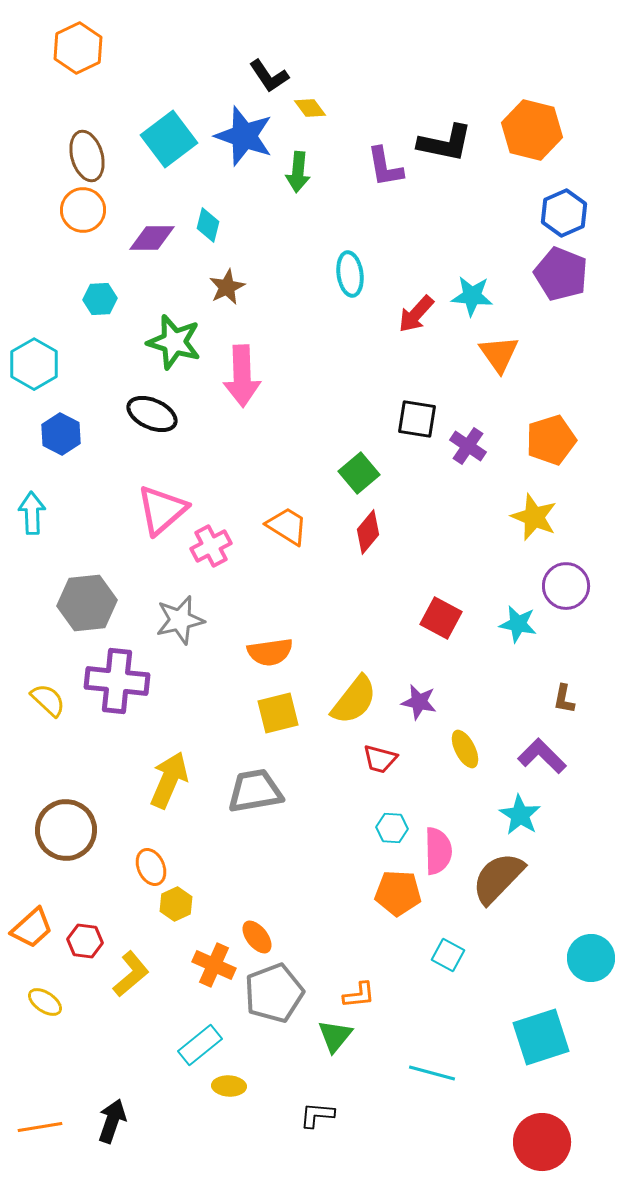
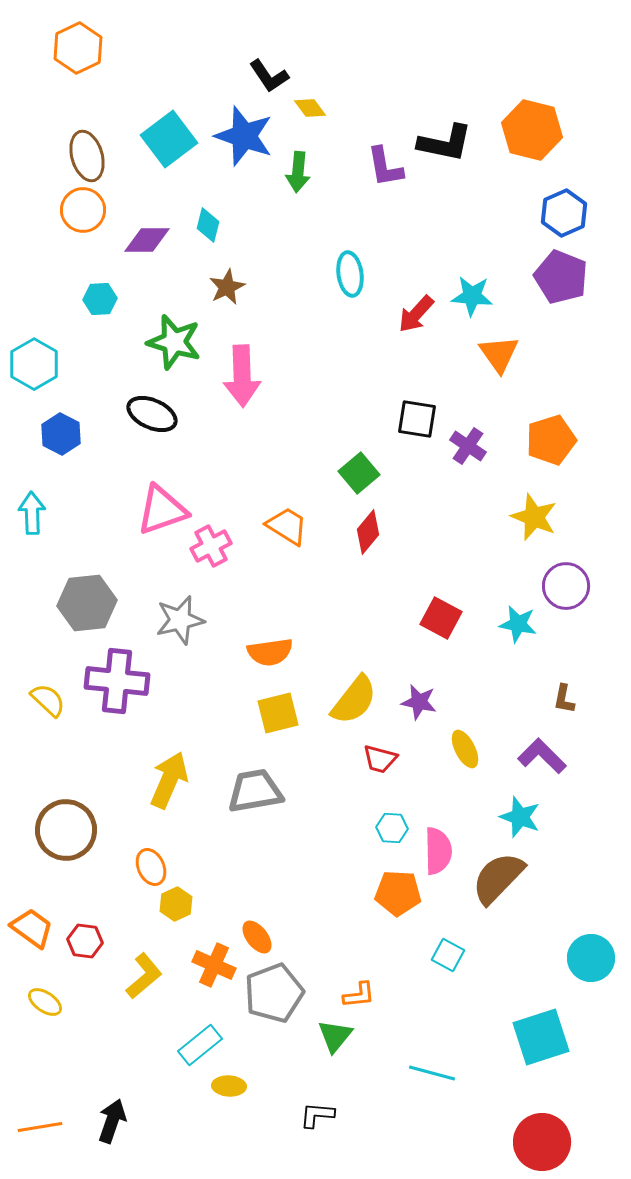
purple diamond at (152, 238): moved 5 px left, 2 px down
purple pentagon at (561, 274): moved 3 px down
pink triangle at (162, 510): rotated 22 degrees clockwise
cyan star at (520, 815): moved 2 px down; rotated 12 degrees counterclockwise
orange trapezoid at (32, 928): rotated 102 degrees counterclockwise
yellow L-shape at (131, 974): moved 13 px right, 2 px down
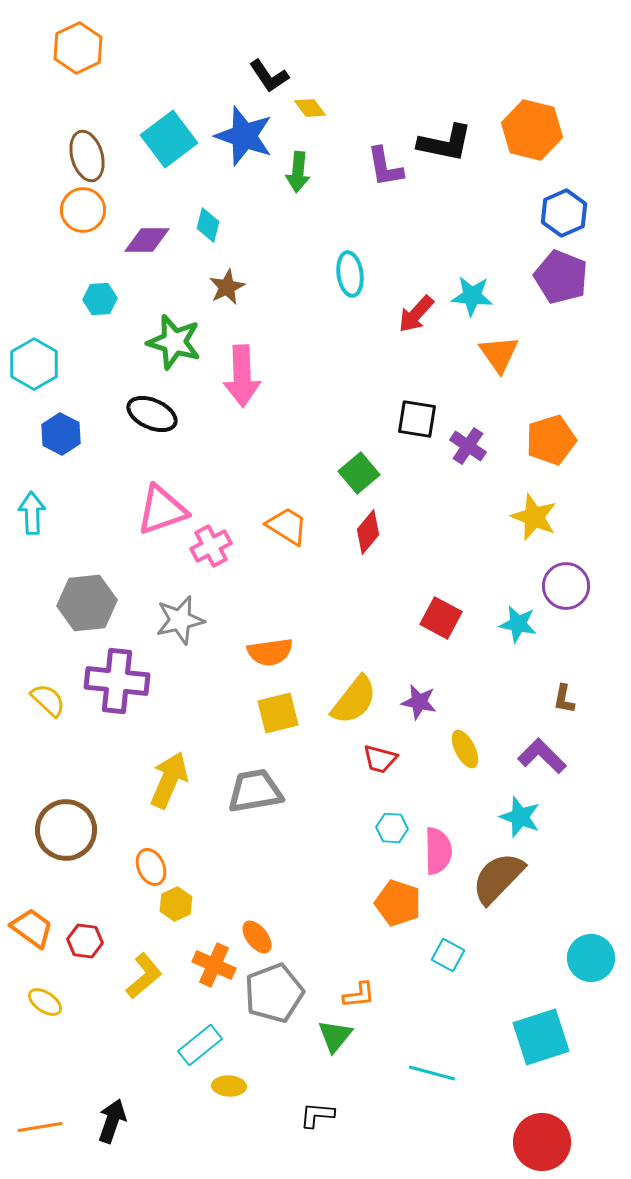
orange pentagon at (398, 893): moved 10 px down; rotated 15 degrees clockwise
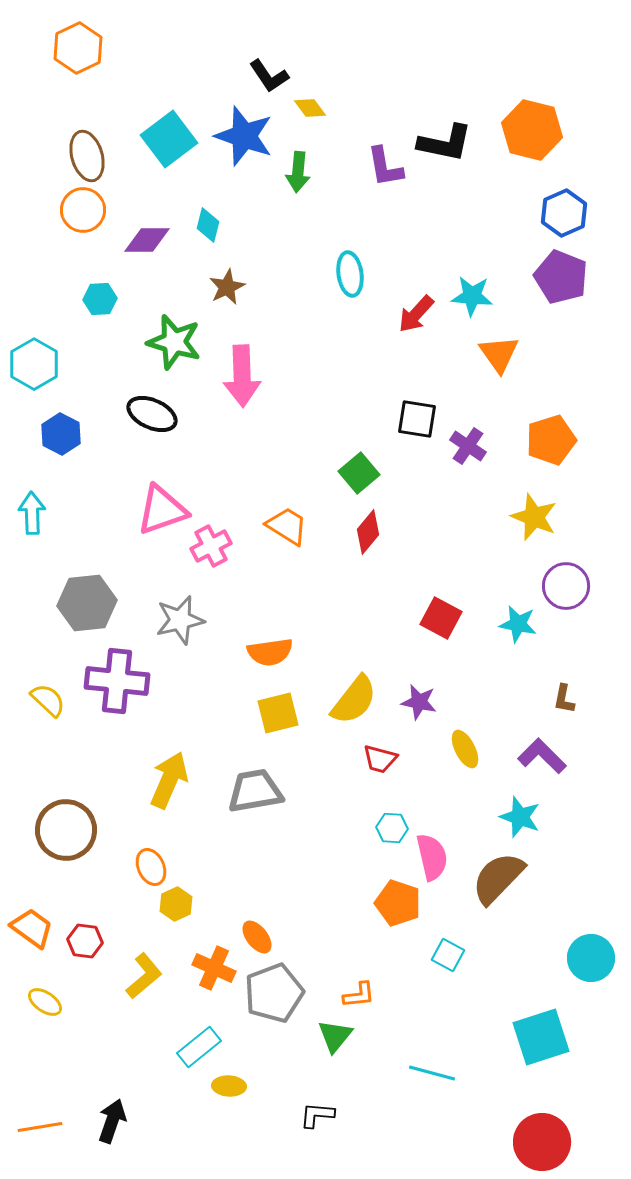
pink semicircle at (438, 851): moved 6 px left, 6 px down; rotated 12 degrees counterclockwise
orange cross at (214, 965): moved 3 px down
cyan rectangle at (200, 1045): moved 1 px left, 2 px down
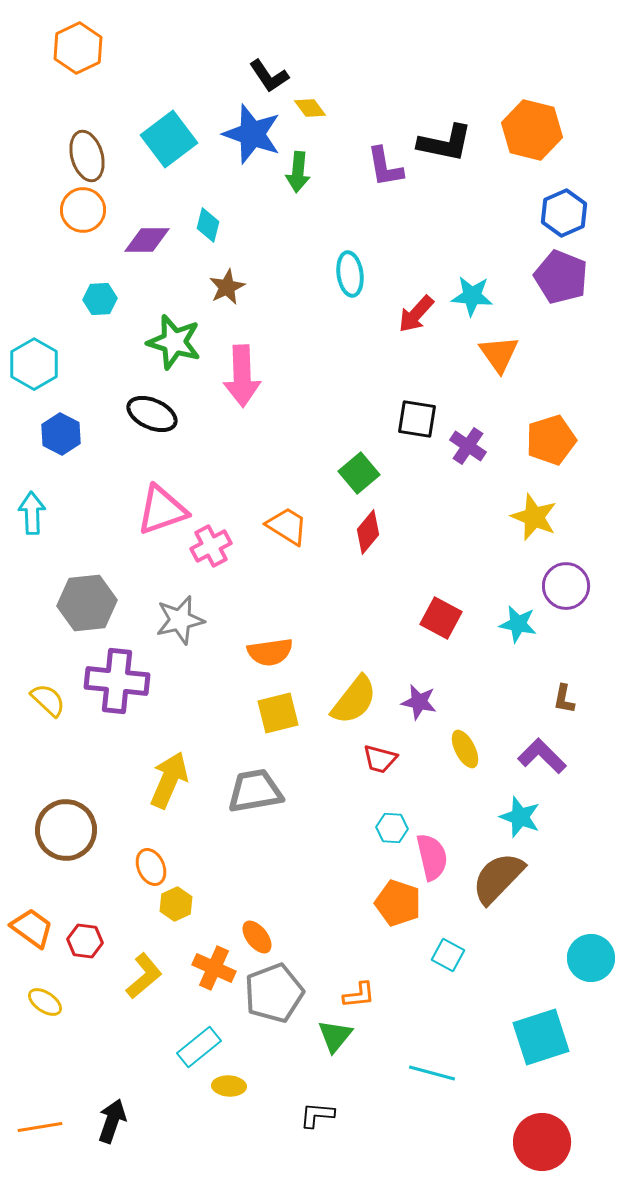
blue star at (244, 136): moved 8 px right, 2 px up
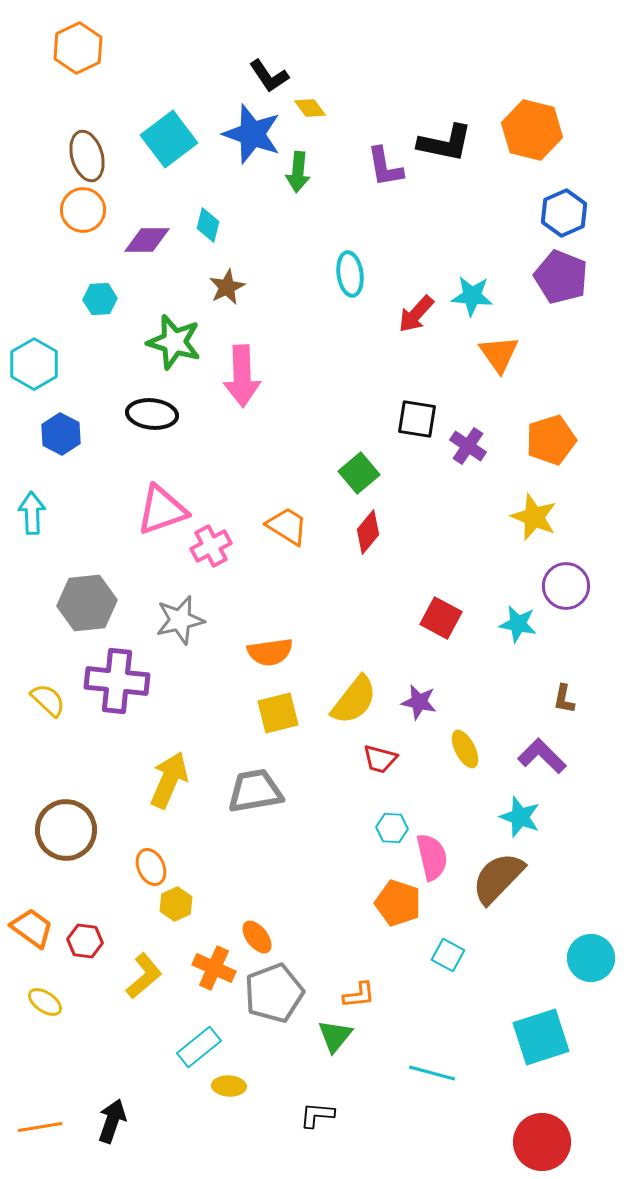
black ellipse at (152, 414): rotated 18 degrees counterclockwise
